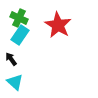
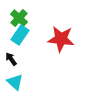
green cross: rotated 18 degrees clockwise
red star: moved 3 px right, 14 px down; rotated 24 degrees counterclockwise
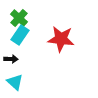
black arrow: rotated 128 degrees clockwise
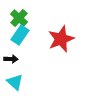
red star: rotated 28 degrees counterclockwise
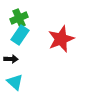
green cross: rotated 24 degrees clockwise
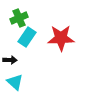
cyan rectangle: moved 7 px right, 2 px down
red star: moved 1 px up; rotated 20 degrees clockwise
black arrow: moved 1 px left, 1 px down
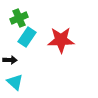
red star: moved 2 px down
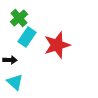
green cross: rotated 18 degrees counterclockwise
red star: moved 4 px left, 5 px down; rotated 16 degrees counterclockwise
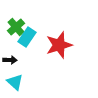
green cross: moved 3 px left, 9 px down
red star: moved 2 px right
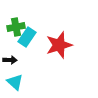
green cross: rotated 30 degrees clockwise
